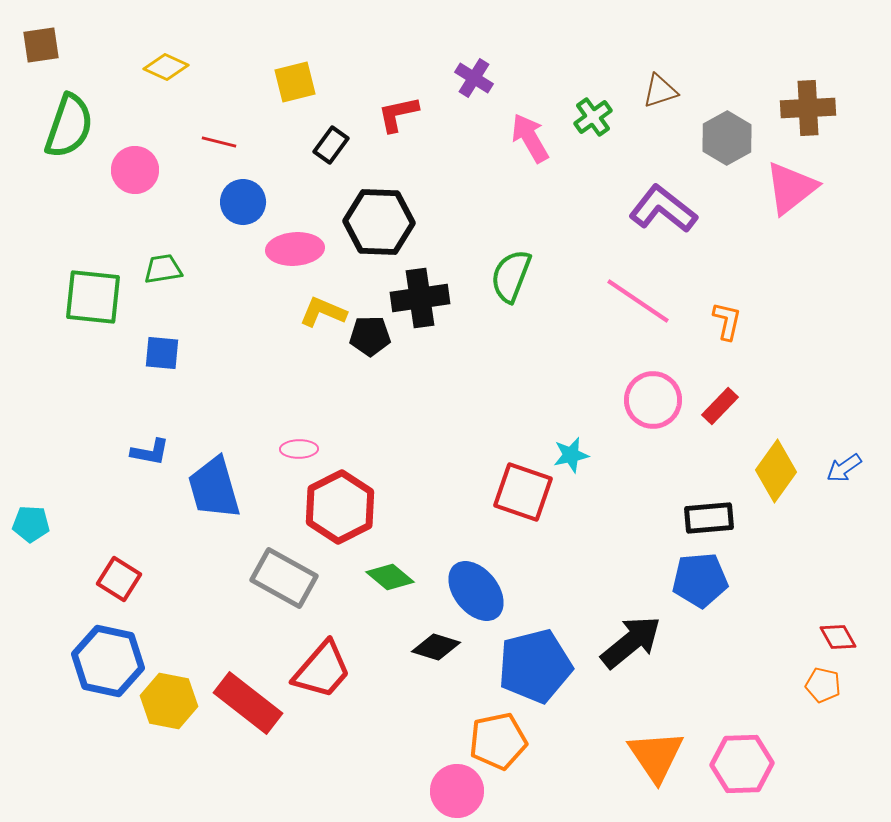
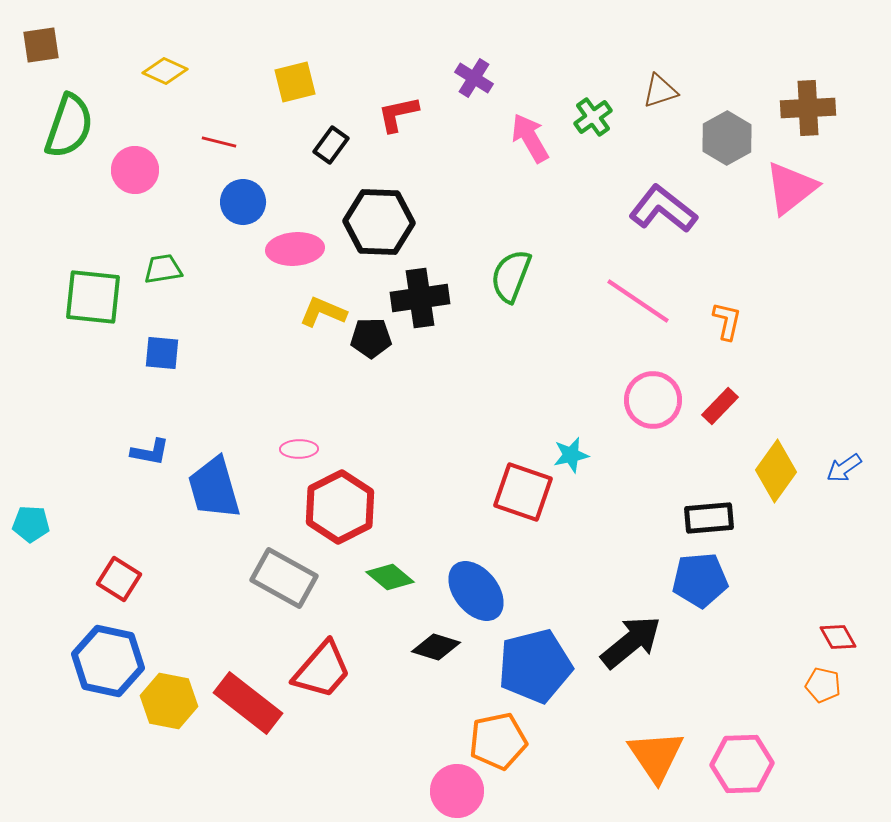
yellow diamond at (166, 67): moved 1 px left, 4 px down
black pentagon at (370, 336): moved 1 px right, 2 px down
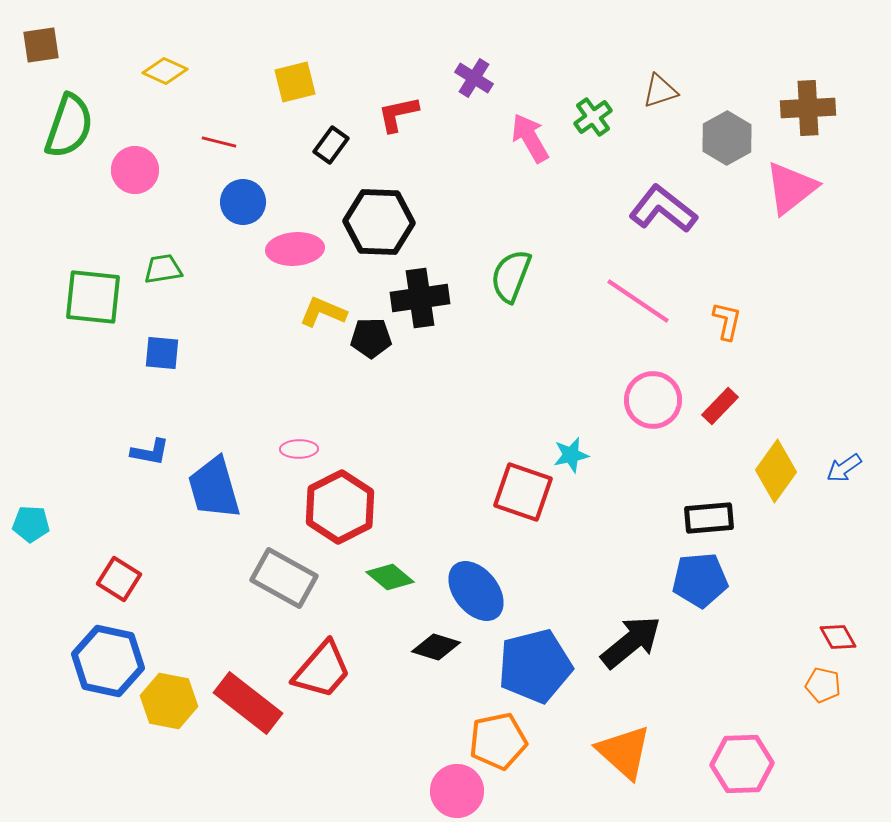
orange triangle at (656, 756): moved 32 px left, 4 px up; rotated 14 degrees counterclockwise
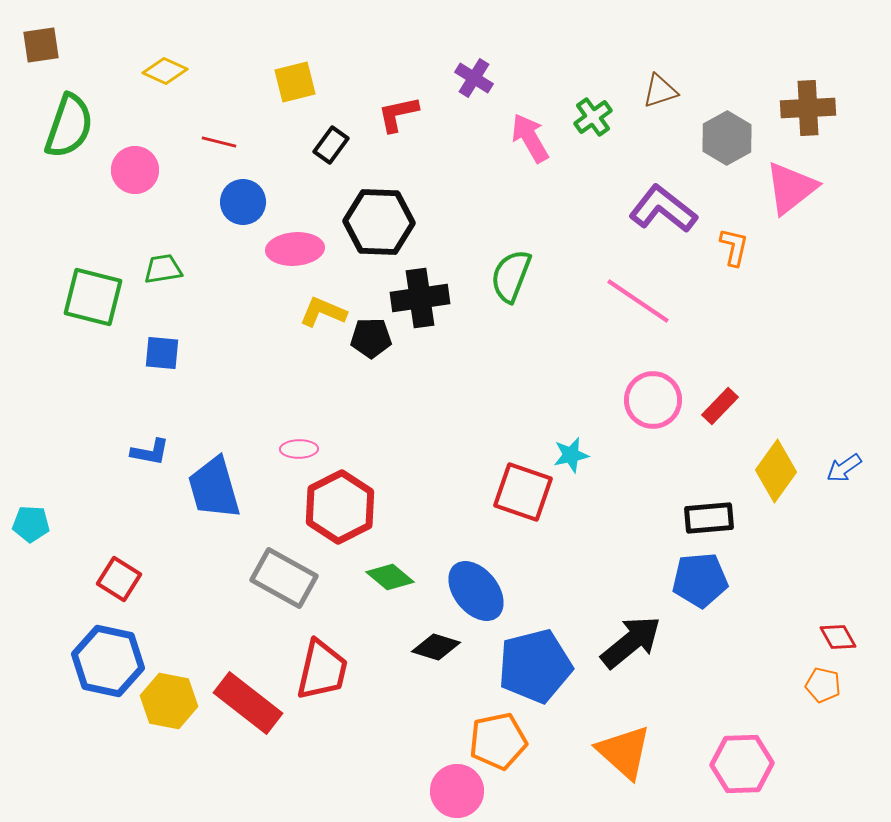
green square at (93, 297): rotated 8 degrees clockwise
orange L-shape at (727, 321): moved 7 px right, 74 px up
red trapezoid at (322, 670): rotated 28 degrees counterclockwise
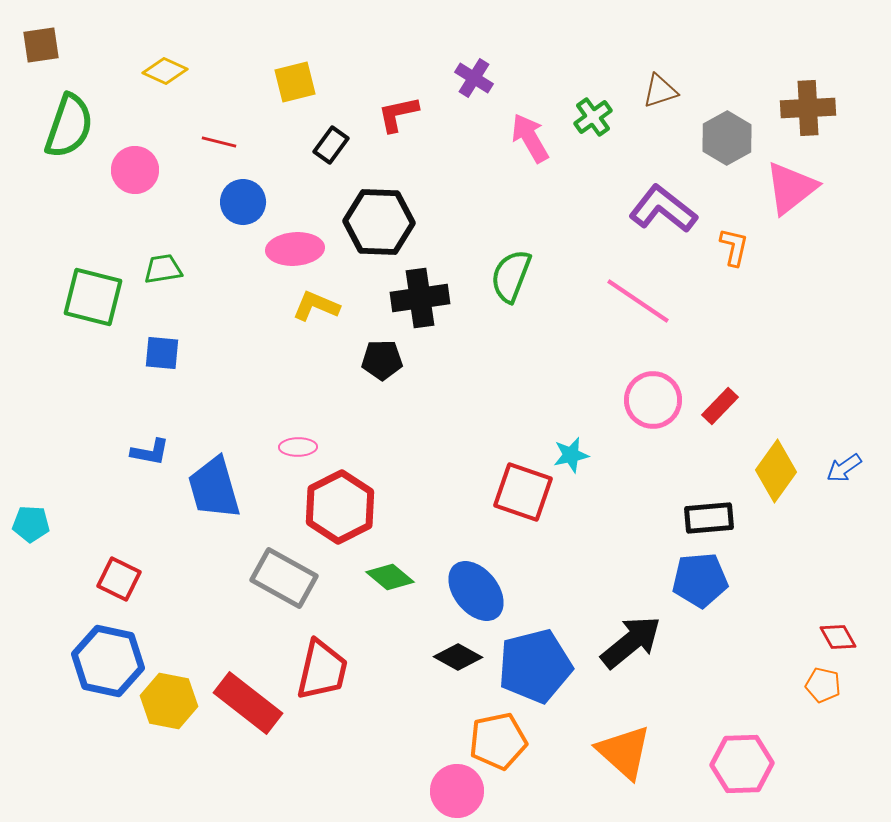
yellow L-shape at (323, 312): moved 7 px left, 6 px up
black pentagon at (371, 338): moved 11 px right, 22 px down
pink ellipse at (299, 449): moved 1 px left, 2 px up
red square at (119, 579): rotated 6 degrees counterclockwise
black diamond at (436, 647): moved 22 px right, 10 px down; rotated 12 degrees clockwise
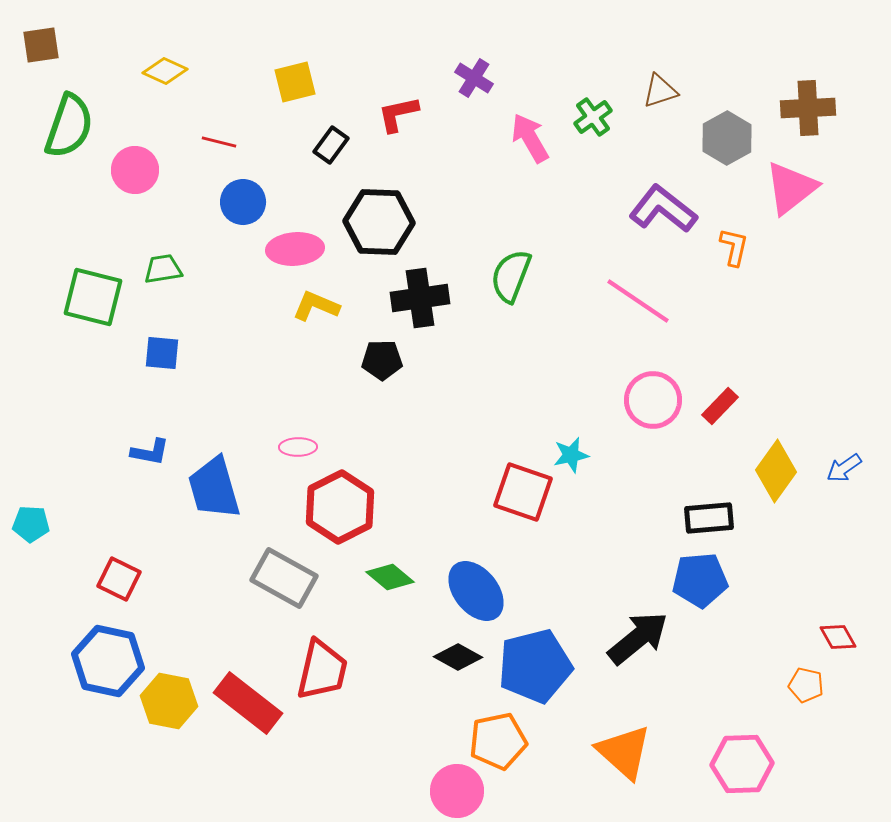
black arrow at (631, 642): moved 7 px right, 4 px up
orange pentagon at (823, 685): moved 17 px left
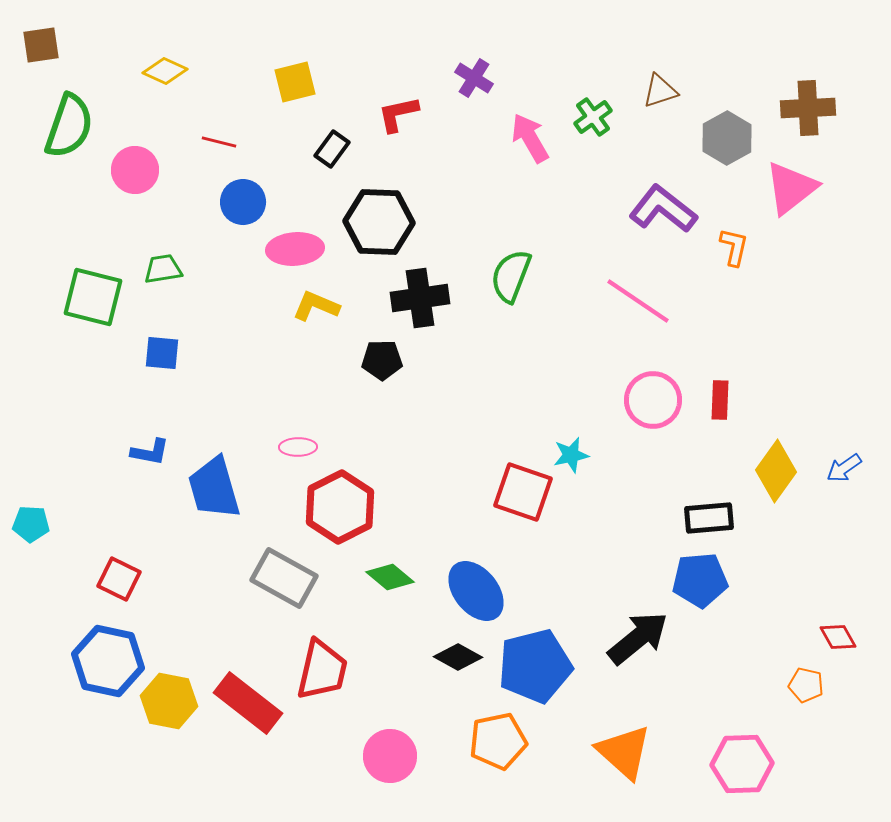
black rectangle at (331, 145): moved 1 px right, 4 px down
red rectangle at (720, 406): moved 6 px up; rotated 42 degrees counterclockwise
pink circle at (457, 791): moved 67 px left, 35 px up
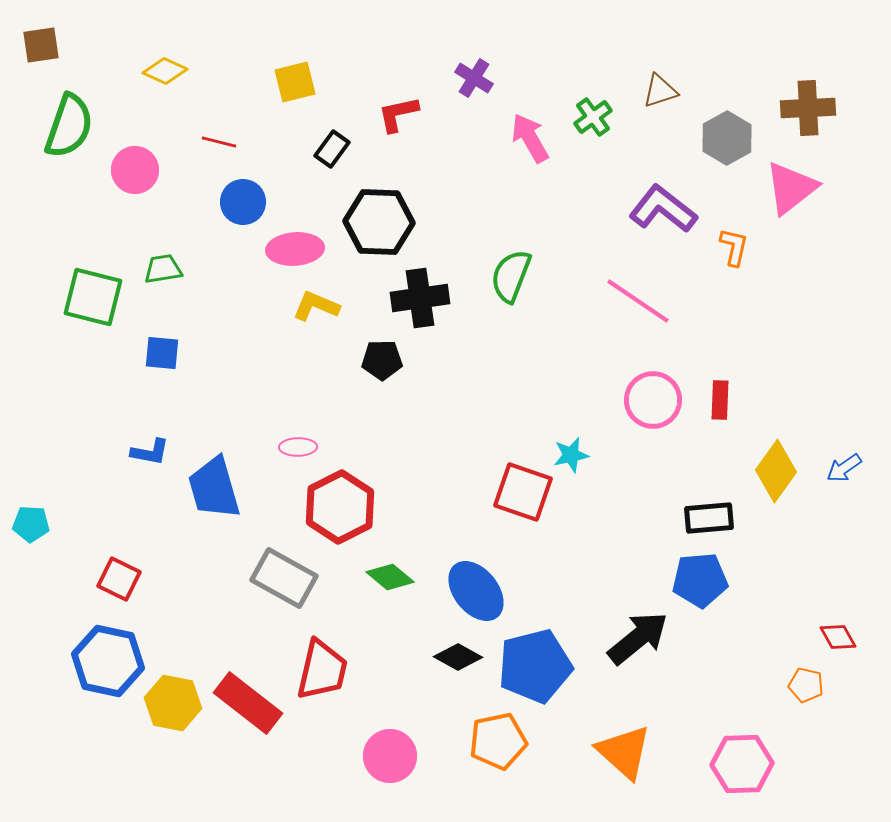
yellow hexagon at (169, 701): moved 4 px right, 2 px down
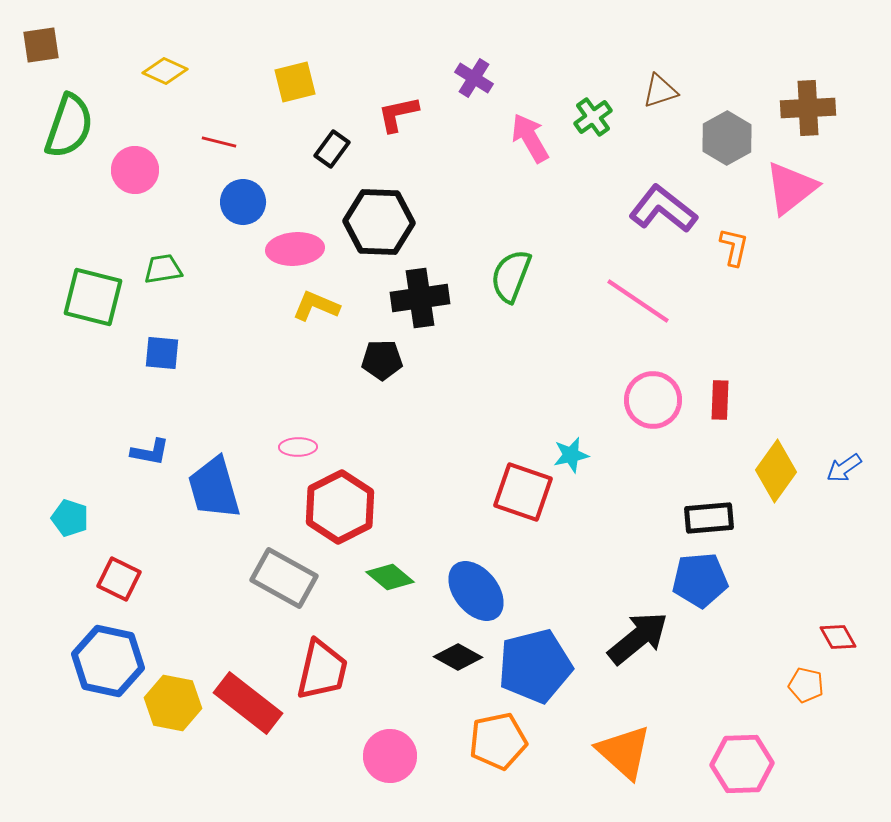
cyan pentagon at (31, 524): moved 39 px right, 6 px up; rotated 15 degrees clockwise
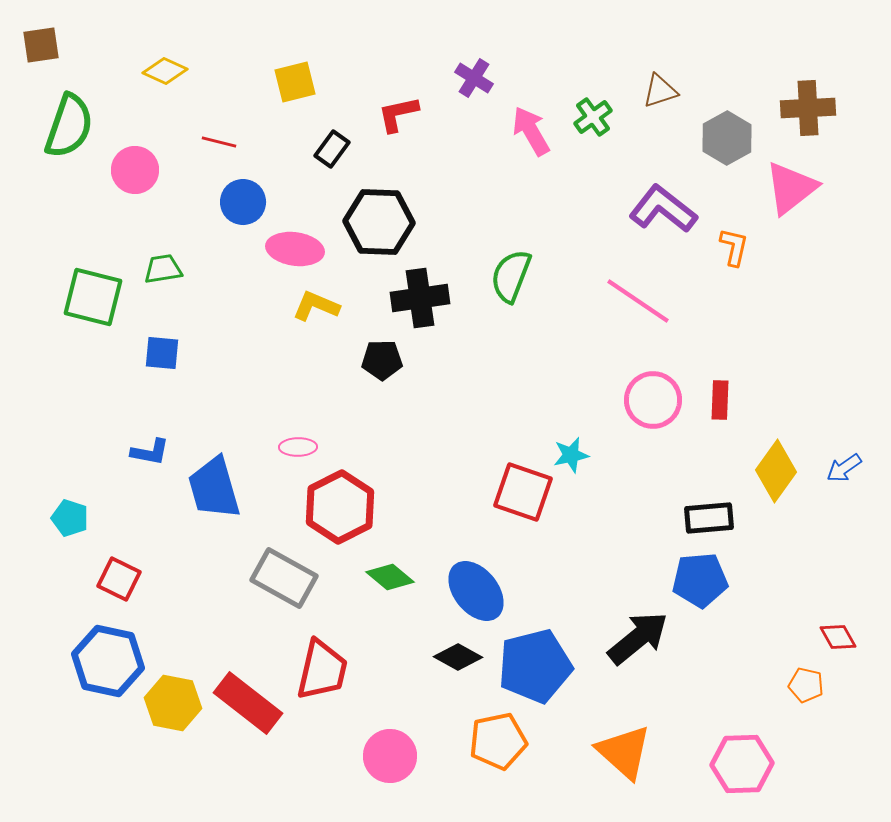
pink arrow at (530, 138): moved 1 px right, 7 px up
pink ellipse at (295, 249): rotated 12 degrees clockwise
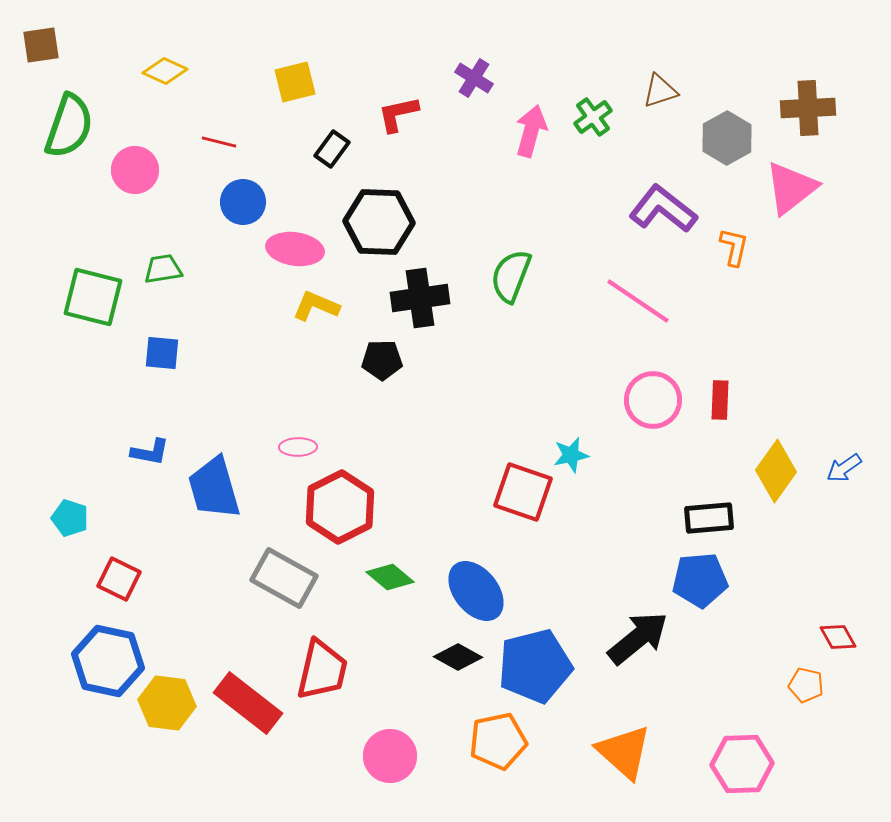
pink arrow at (531, 131): rotated 45 degrees clockwise
yellow hexagon at (173, 703): moved 6 px left; rotated 4 degrees counterclockwise
